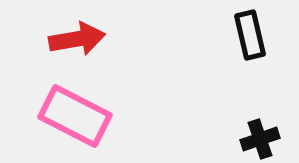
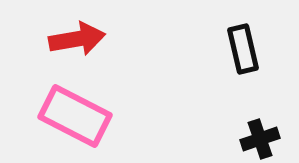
black rectangle: moved 7 px left, 14 px down
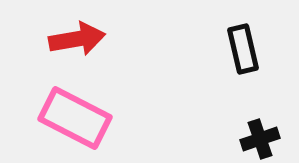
pink rectangle: moved 2 px down
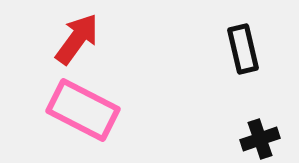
red arrow: rotated 44 degrees counterclockwise
pink rectangle: moved 8 px right, 8 px up
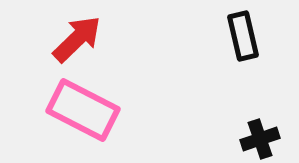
red arrow: rotated 10 degrees clockwise
black rectangle: moved 13 px up
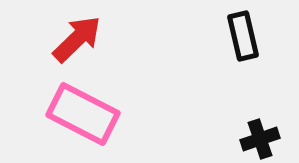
pink rectangle: moved 4 px down
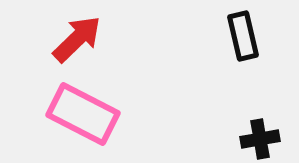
black cross: rotated 9 degrees clockwise
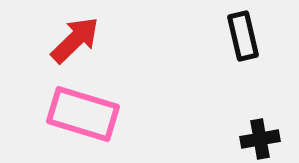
red arrow: moved 2 px left, 1 px down
pink rectangle: rotated 10 degrees counterclockwise
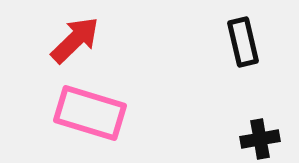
black rectangle: moved 6 px down
pink rectangle: moved 7 px right, 1 px up
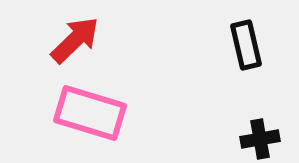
black rectangle: moved 3 px right, 3 px down
